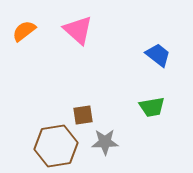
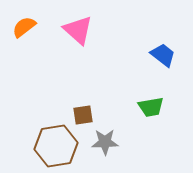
orange semicircle: moved 4 px up
blue trapezoid: moved 5 px right
green trapezoid: moved 1 px left
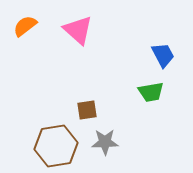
orange semicircle: moved 1 px right, 1 px up
blue trapezoid: rotated 24 degrees clockwise
green trapezoid: moved 15 px up
brown square: moved 4 px right, 5 px up
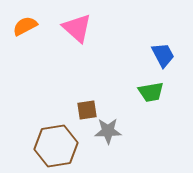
orange semicircle: rotated 10 degrees clockwise
pink triangle: moved 1 px left, 2 px up
gray star: moved 3 px right, 11 px up
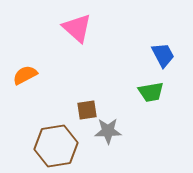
orange semicircle: moved 49 px down
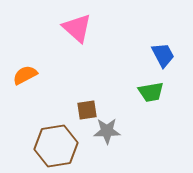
gray star: moved 1 px left
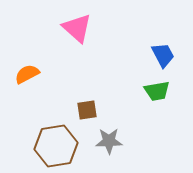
orange semicircle: moved 2 px right, 1 px up
green trapezoid: moved 6 px right, 1 px up
gray star: moved 2 px right, 10 px down
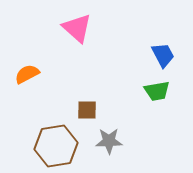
brown square: rotated 10 degrees clockwise
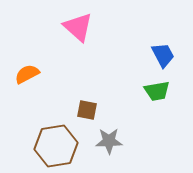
pink triangle: moved 1 px right, 1 px up
brown square: rotated 10 degrees clockwise
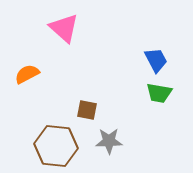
pink triangle: moved 14 px left, 1 px down
blue trapezoid: moved 7 px left, 5 px down
green trapezoid: moved 2 px right, 2 px down; rotated 20 degrees clockwise
brown hexagon: rotated 15 degrees clockwise
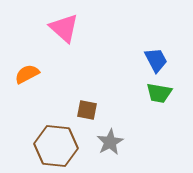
gray star: moved 1 px right, 1 px down; rotated 28 degrees counterclockwise
